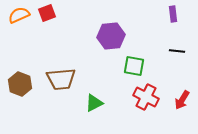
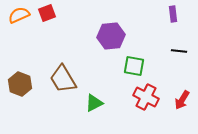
black line: moved 2 px right
brown trapezoid: moved 2 px right; rotated 64 degrees clockwise
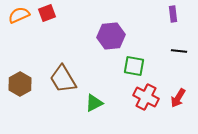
brown hexagon: rotated 10 degrees clockwise
red arrow: moved 4 px left, 2 px up
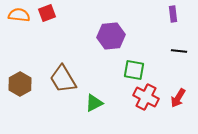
orange semicircle: rotated 30 degrees clockwise
green square: moved 4 px down
